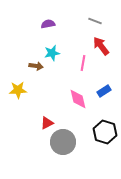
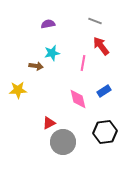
red triangle: moved 2 px right
black hexagon: rotated 25 degrees counterclockwise
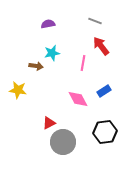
yellow star: rotated 12 degrees clockwise
pink diamond: rotated 15 degrees counterclockwise
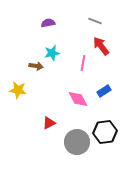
purple semicircle: moved 1 px up
gray circle: moved 14 px right
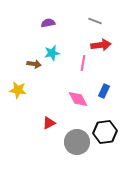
red arrow: moved 1 px up; rotated 120 degrees clockwise
brown arrow: moved 2 px left, 2 px up
blue rectangle: rotated 32 degrees counterclockwise
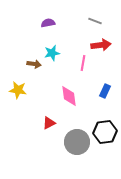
blue rectangle: moved 1 px right
pink diamond: moved 9 px left, 3 px up; rotated 20 degrees clockwise
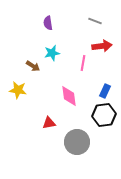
purple semicircle: rotated 88 degrees counterclockwise
red arrow: moved 1 px right, 1 px down
brown arrow: moved 1 px left, 2 px down; rotated 24 degrees clockwise
red triangle: rotated 16 degrees clockwise
black hexagon: moved 1 px left, 17 px up
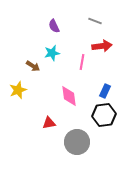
purple semicircle: moved 6 px right, 3 px down; rotated 16 degrees counterclockwise
pink line: moved 1 px left, 1 px up
yellow star: rotated 30 degrees counterclockwise
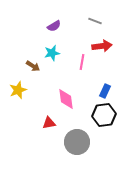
purple semicircle: rotated 96 degrees counterclockwise
pink diamond: moved 3 px left, 3 px down
